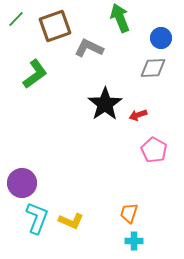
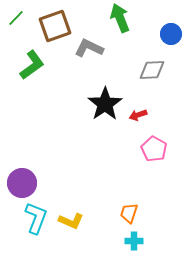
green line: moved 1 px up
blue circle: moved 10 px right, 4 px up
gray diamond: moved 1 px left, 2 px down
green L-shape: moved 3 px left, 9 px up
pink pentagon: moved 1 px up
cyan L-shape: moved 1 px left
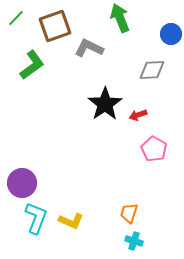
cyan cross: rotated 18 degrees clockwise
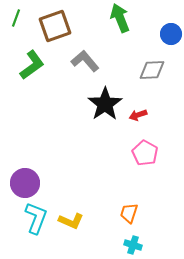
green line: rotated 24 degrees counterclockwise
gray L-shape: moved 4 px left, 13 px down; rotated 24 degrees clockwise
pink pentagon: moved 9 px left, 4 px down
purple circle: moved 3 px right
cyan cross: moved 1 px left, 4 px down
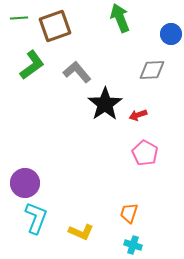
green line: moved 3 px right; rotated 66 degrees clockwise
gray L-shape: moved 8 px left, 11 px down
yellow L-shape: moved 10 px right, 11 px down
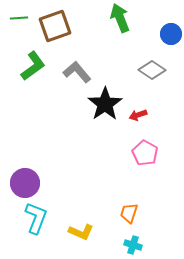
green L-shape: moved 1 px right, 1 px down
gray diamond: rotated 36 degrees clockwise
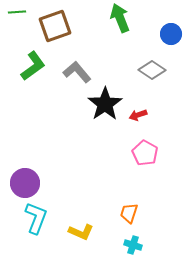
green line: moved 2 px left, 6 px up
